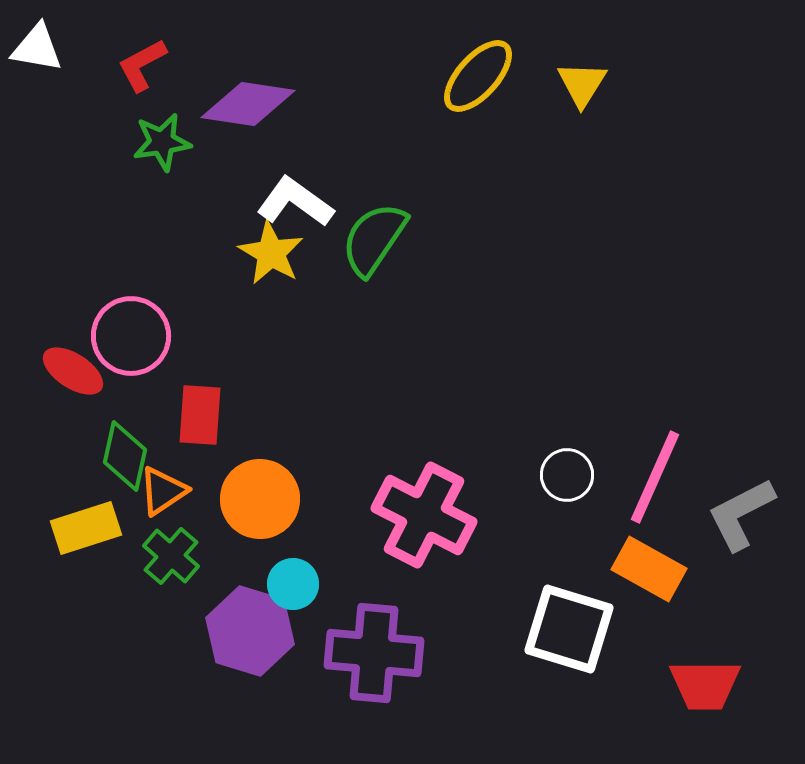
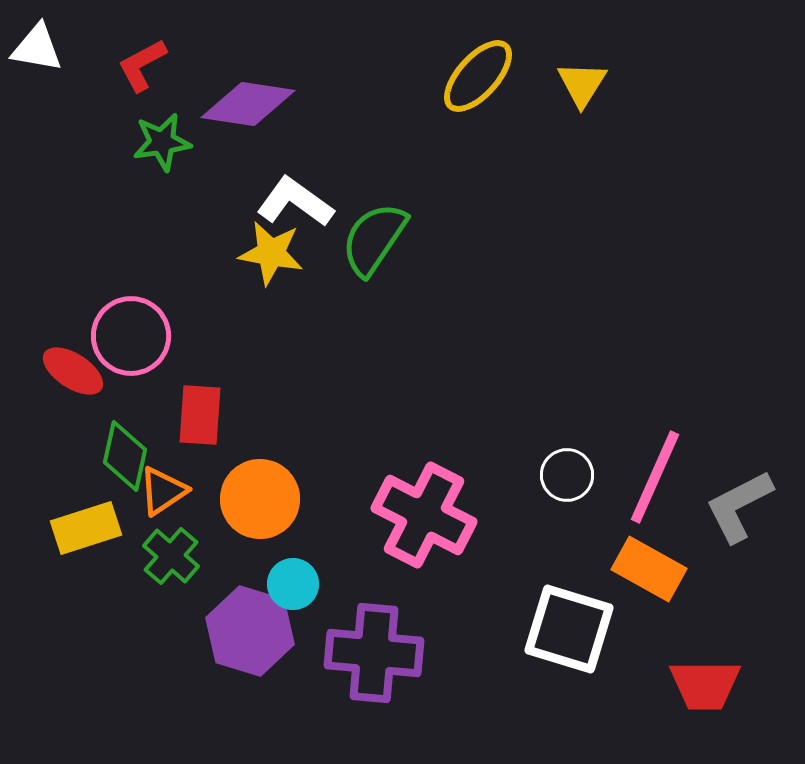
yellow star: rotated 20 degrees counterclockwise
gray L-shape: moved 2 px left, 8 px up
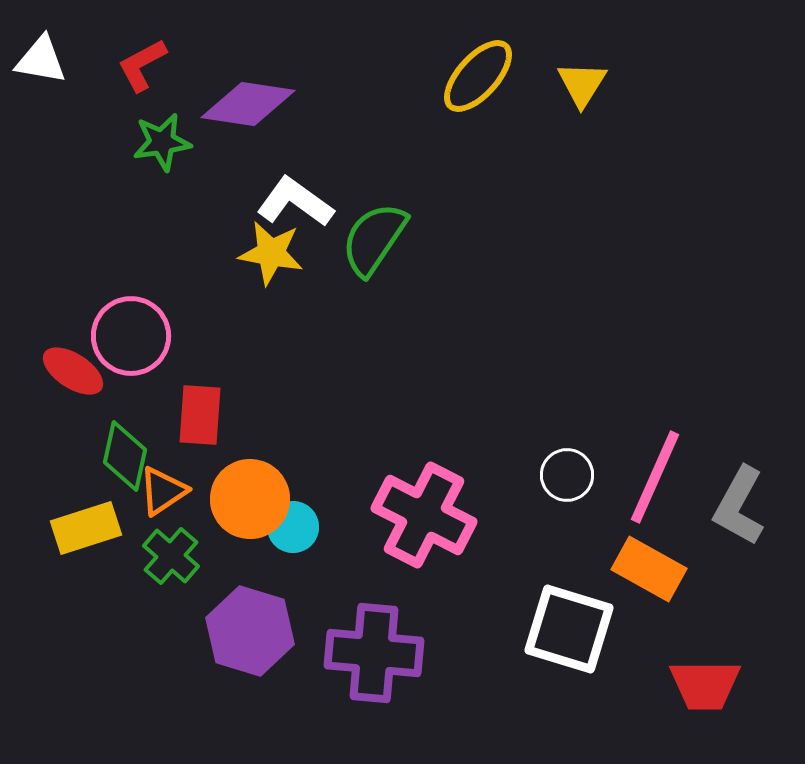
white triangle: moved 4 px right, 12 px down
orange circle: moved 10 px left
gray L-shape: rotated 34 degrees counterclockwise
cyan circle: moved 57 px up
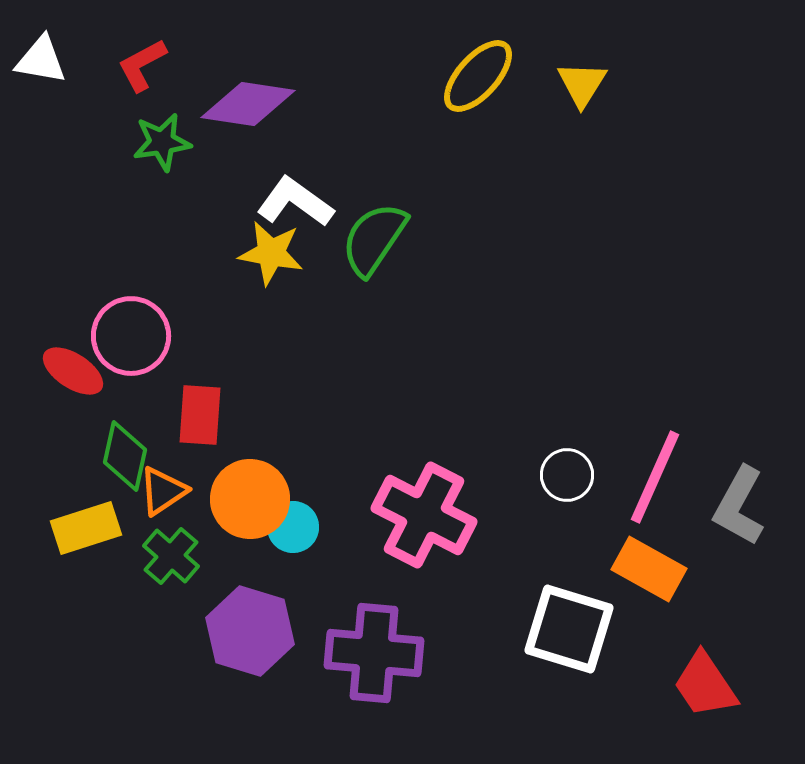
red trapezoid: rotated 56 degrees clockwise
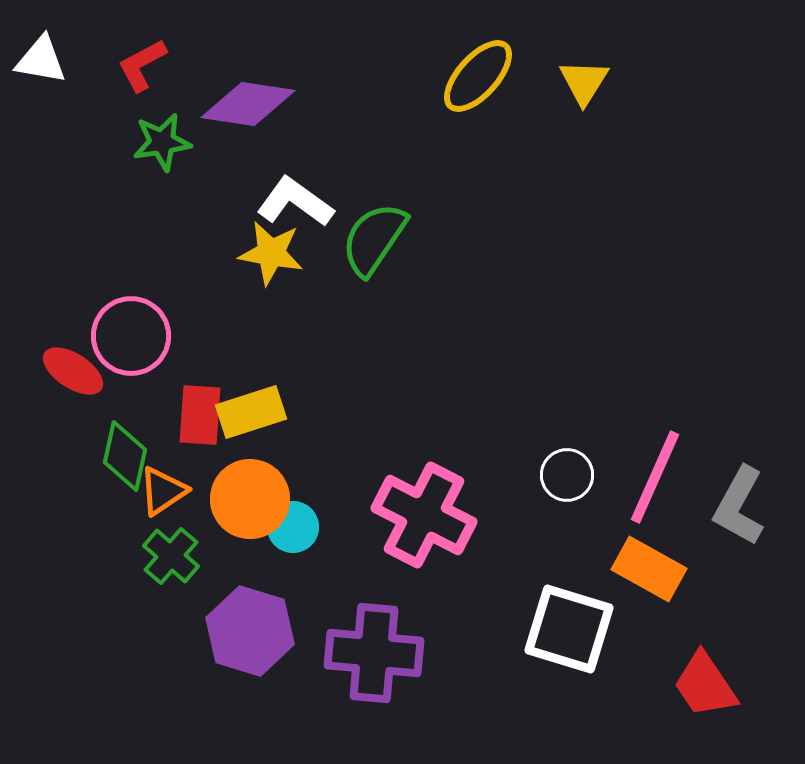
yellow triangle: moved 2 px right, 2 px up
yellow rectangle: moved 165 px right, 116 px up
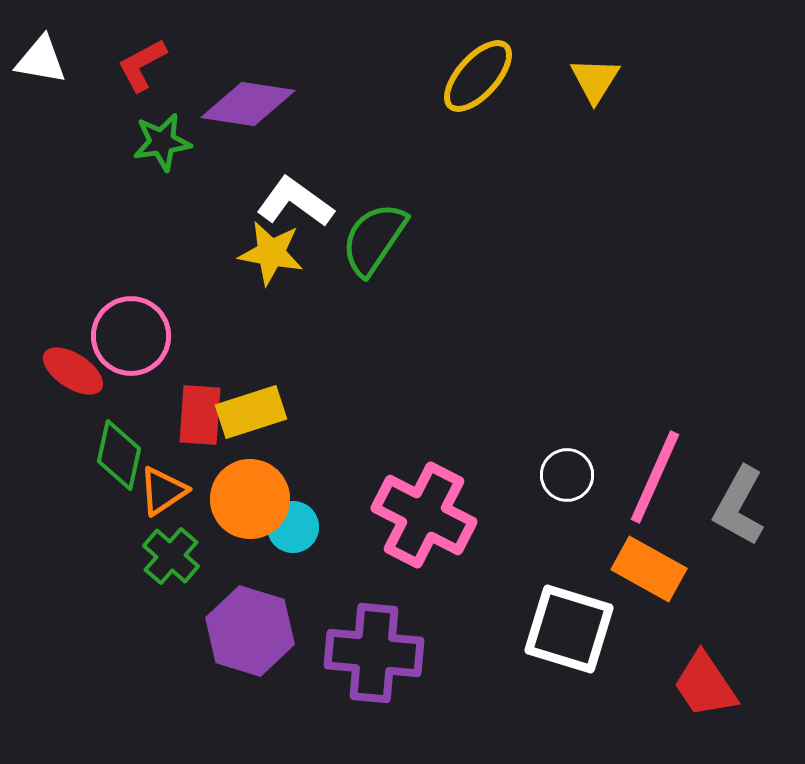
yellow triangle: moved 11 px right, 2 px up
green diamond: moved 6 px left, 1 px up
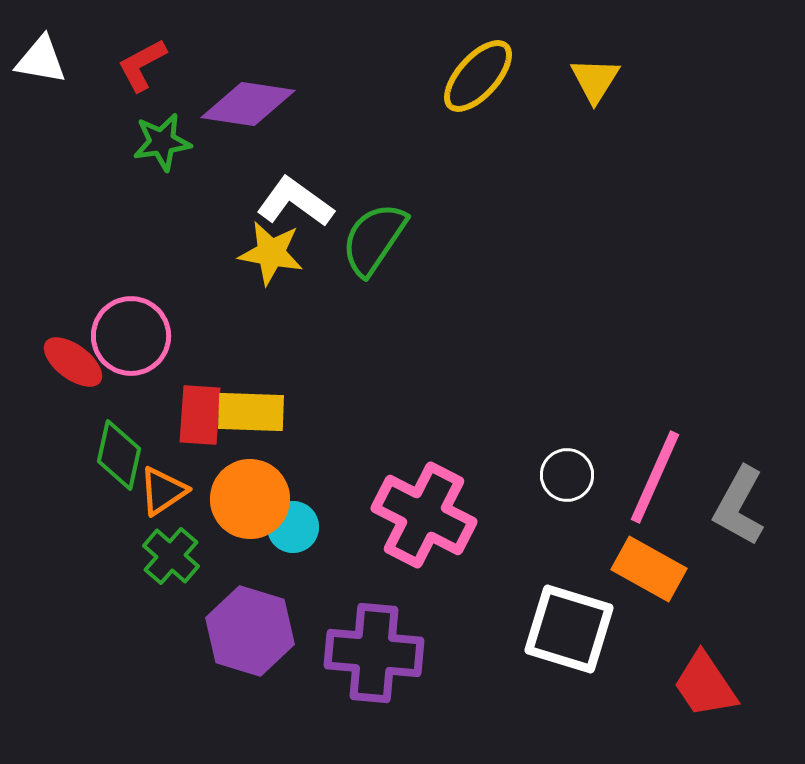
red ellipse: moved 9 px up; rotated 4 degrees clockwise
yellow rectangle: rotated 20 degrees clockwise
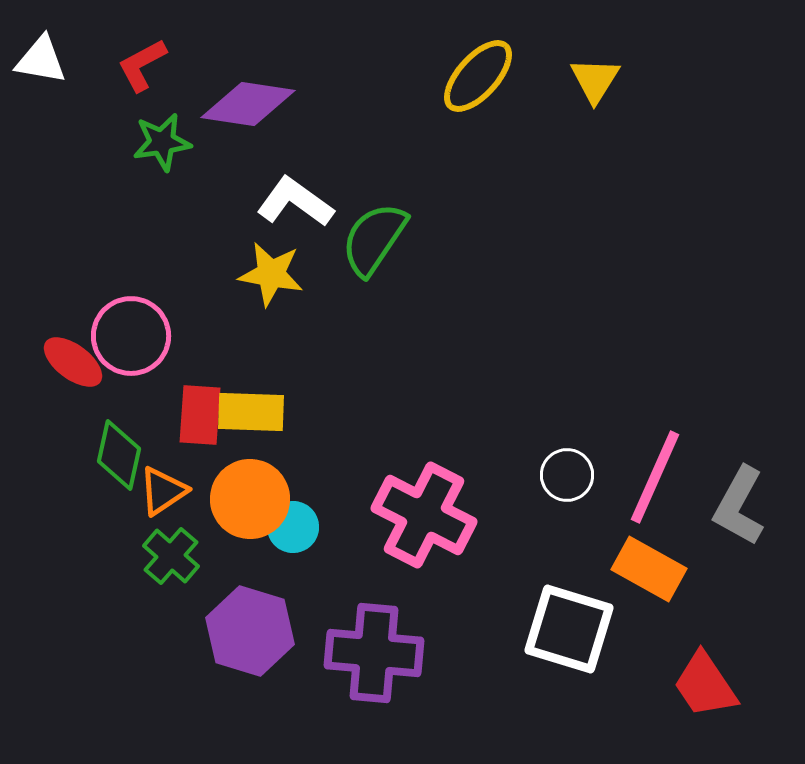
yellow star: moved 21 px down
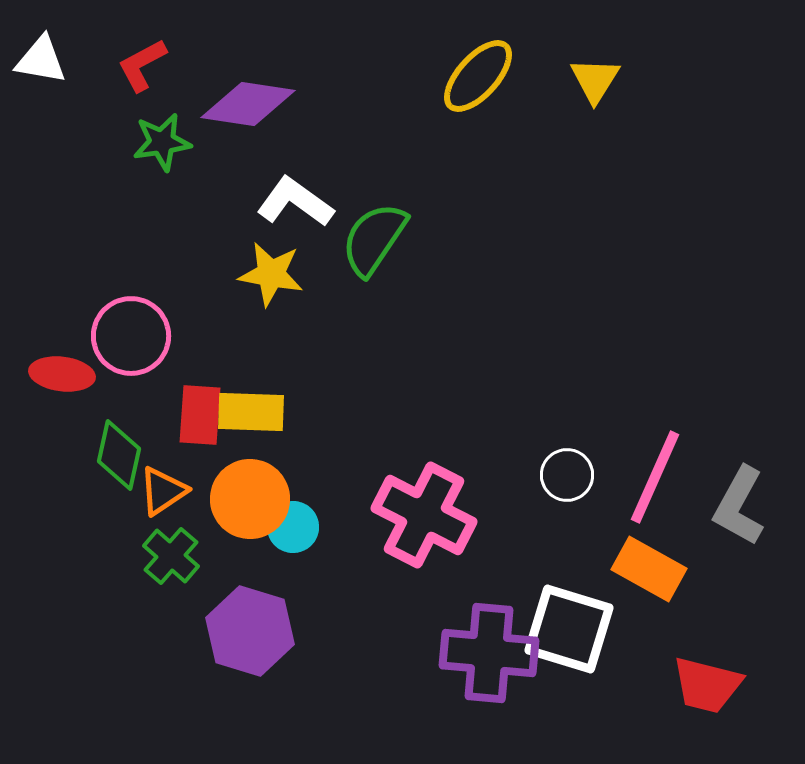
red ellipse: moved 11 px left, 12 px down; rotated 30 degrees counterclockwise
purple cross: moved 115 px right
red trapezoid: moved 2 px right; rotated 42 degrees counterclockwise
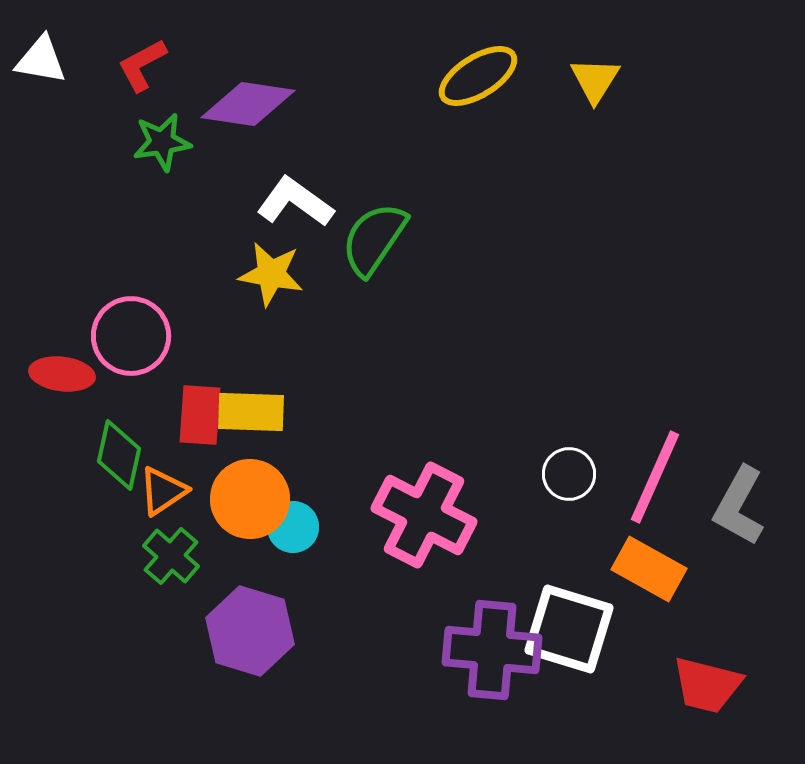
yellow ellipse: rotated 16 degrees clockwise
white circle: moved 2 px right, 1 px up
purple cross: moved 3 px right, 3 px up
